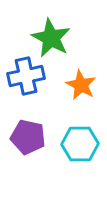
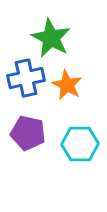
blue cross: moved 2 px down
orange star: moved 14 px left
purple pentagon: moved 4 px up
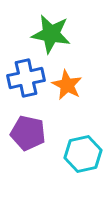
green star: moved 4 px up; rotated 18 degrees counterclockwise
cyan hexagon: moved 3 px right, 10 px down; rotated 12 degrees counterclockwise
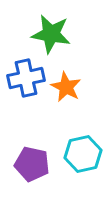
orange star: moved 1 px left, 2 px down
purple pentagon: moved 4 px right, 31 px down
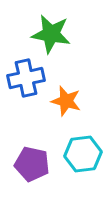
orange star: moved 14 px down; rotated 12 degrees counterclockwise
cyan hexagon: rotated 6 degrees clockwise
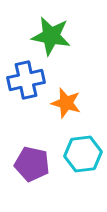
green star: moved 2 px down
blue cross: moved 2 px down
orange star: moved 2 px down
